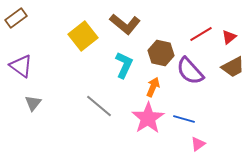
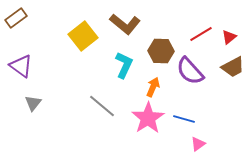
brown hexagon: moved 2 px up; rotated 10 degrees counterclockwise
gray line: moved 3 px right
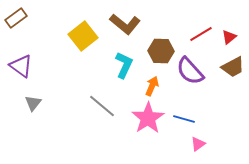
orange arrow: moved 1 px left, 1 px up
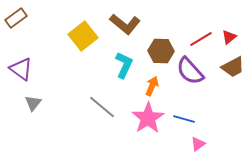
red line: moved 5 px down
purple triangle: moved 3 px down
gray line: moved 1 px down
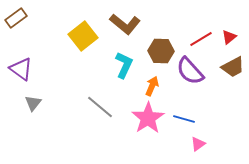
gray line: moved 2 px left
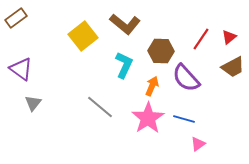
red line: rotated 25 degrees counterclockwise
purple semicircle: moved 4 px left, 7 px down
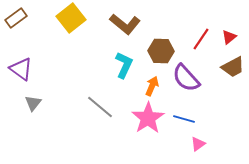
yellow square: moved 12 px left, 18 px up
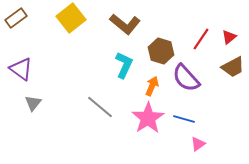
brown hexagon: rotated 15 degrees clockwise
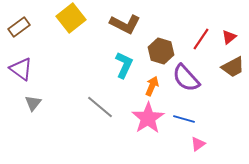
brown rectangle: moved 3 px right, 9 px down
brown L-shape: rotated 12 degrees counterclockwise
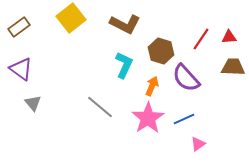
red triangle: rotated 35 degrees clockwise
brown trapezoid: rotated 150 degrees counterclockwise
gray triangle: rotated 18 degrees counterclockwise
blue line: rotated 40 degrees counterclockwise
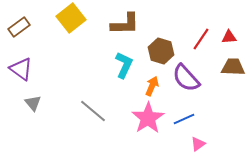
brown L-shape: rotated 28 degrees counterclockwise
gray line: moved 7 px left, 4 px down
